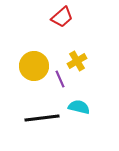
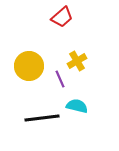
yellow circle: moved 5 px left
cyan semicircle: moved 2 px left, 1 px up
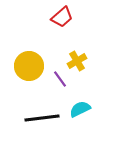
purple line: rotated 12 degrees counterclockwise
cyan semicircle: moved 3 px right, 3 px down; rotated 40 degrees counterclockwise
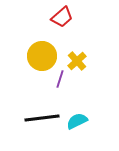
yellow cross: rotated 12 degrees counterclockwise
yellow circle: moved 13 px right, 10 px up
purple line: rotated 54 degrees clockwise
cyan semicircle: moved 3 px left, 12 px down
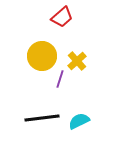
cyan semicircle: moved 2 px right
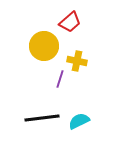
red trapezoid: moved 8 px right, 5 px down
yellow circle: moved 2 px right, 10 px up
yellow cross: rotated 36 degrees counterclockwise
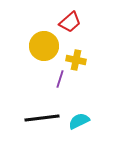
yellow cross: moved 1 px left, 1 px up
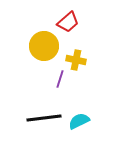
red trapezoid: moved 2 px left
black line: moved 2 px right
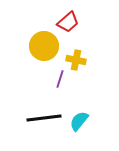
cyan semicircle: rotated 25 degrees counterclockwise
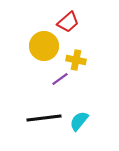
purple line: rotated 36 degrees clockwise
